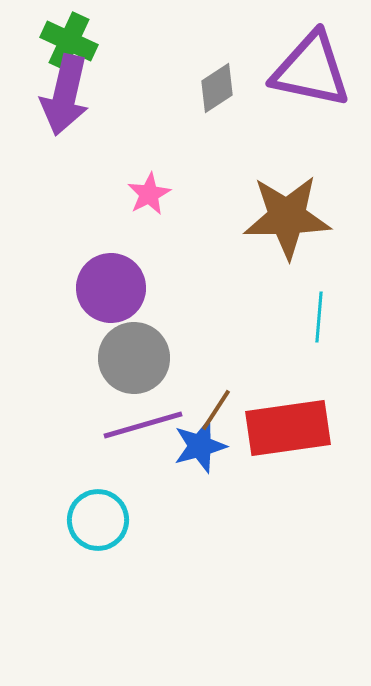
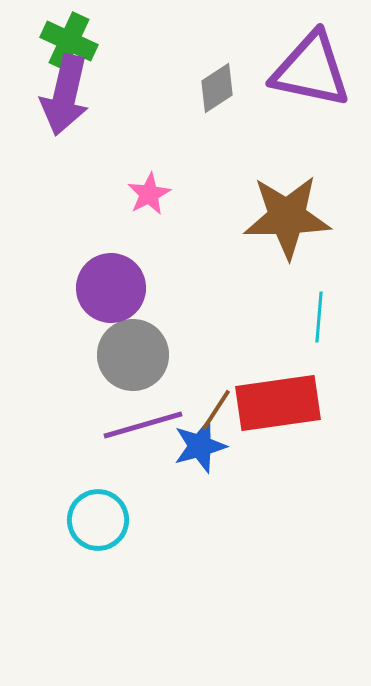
gray circle: moved 1 px left, 3 px up
red rectangle: moved 10 px left, 25 px up
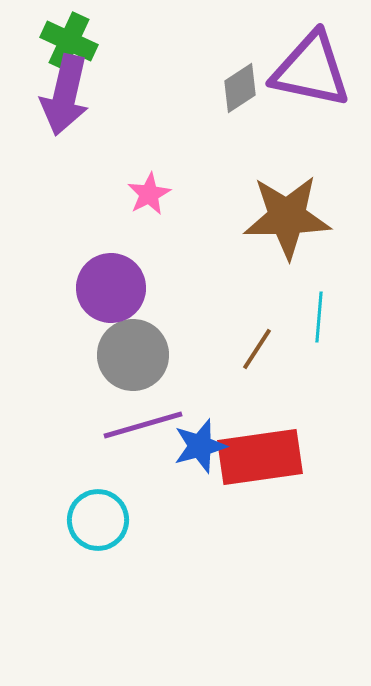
gray diamond: moved 23 px right
red rectangle: moved 18 px left, 54 px down
brown line: moved 41 px right, 61 px up
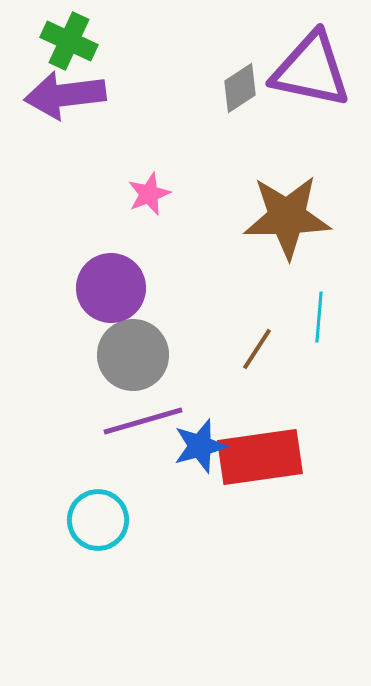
purple arrow: rotated 70 degrees clockwise
pink star: rotated 6 degrees clockwise
purple line: moved 4 px up
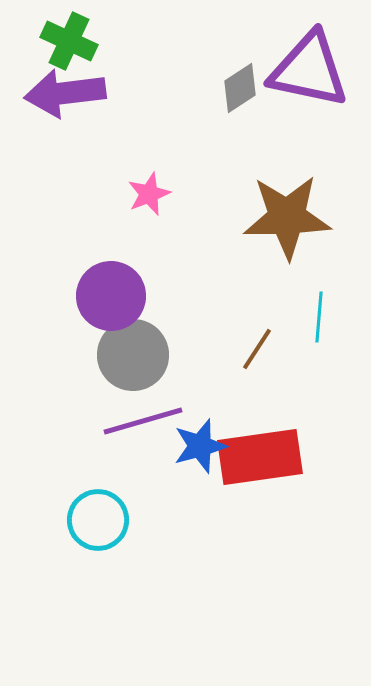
purple triangle: moved 2 px left
purple arrow: moved 2 px up
purple circle: moved 8 px down
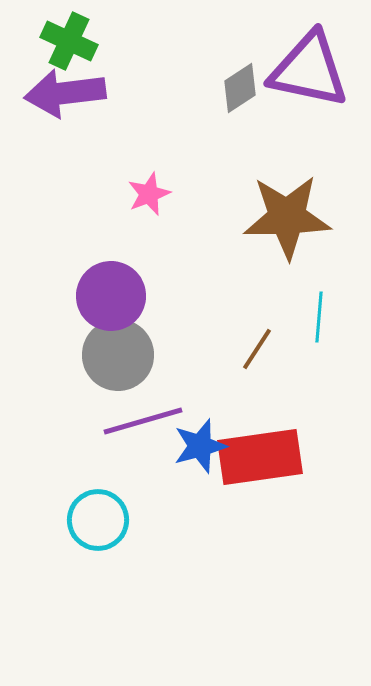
gray circle: moved 15 px left
